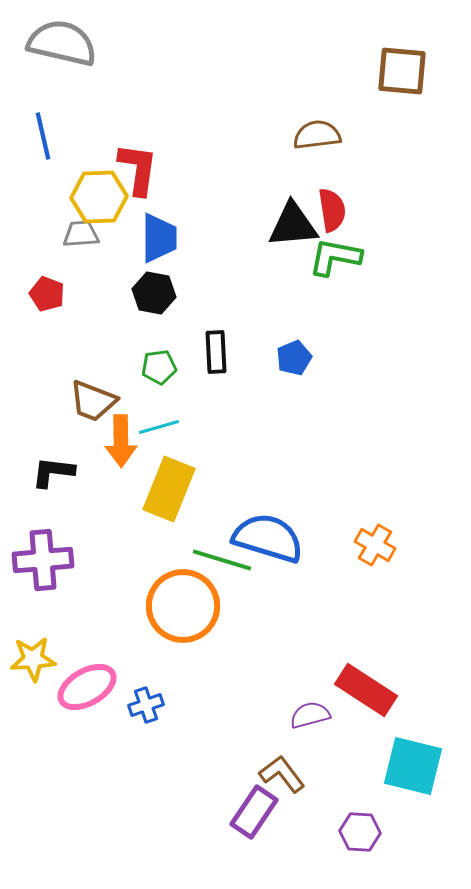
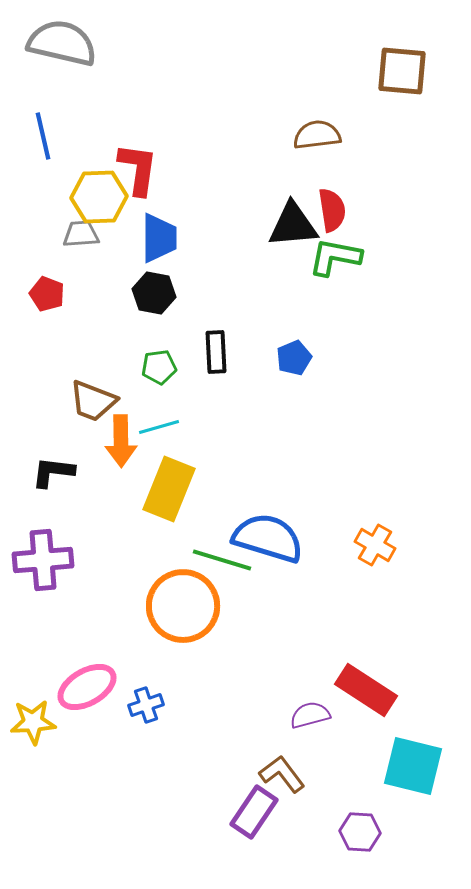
yellow star: moved 63 px down
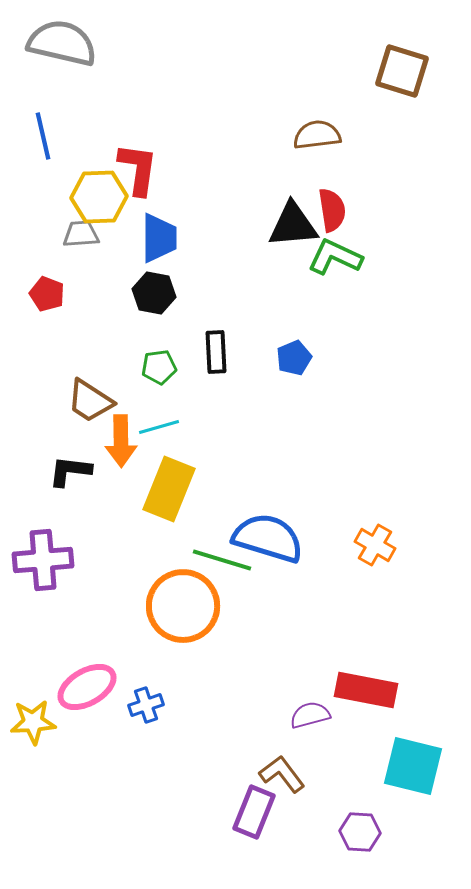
brown square: rotated 12 degrees clockwise
green L-shape: rotated 14 degrees clockwise
brown trapezoid: moved 3 px left; rotated 12 degrees clockwise
black L-shape: moved 17 px right, 1 px up
red rectangle: rotated 22 degrees counterclockwise
purple rectangle: rotated 12 degrees counterclockwise
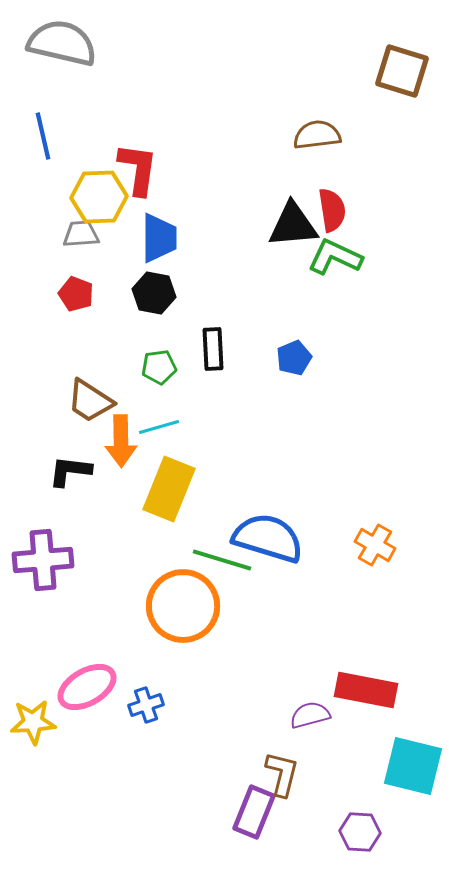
red pentagon: moved 29 px right
black rectangle: moved 3 px left, 3 px up
brown L-shape: rotated 51 degrees clockwise
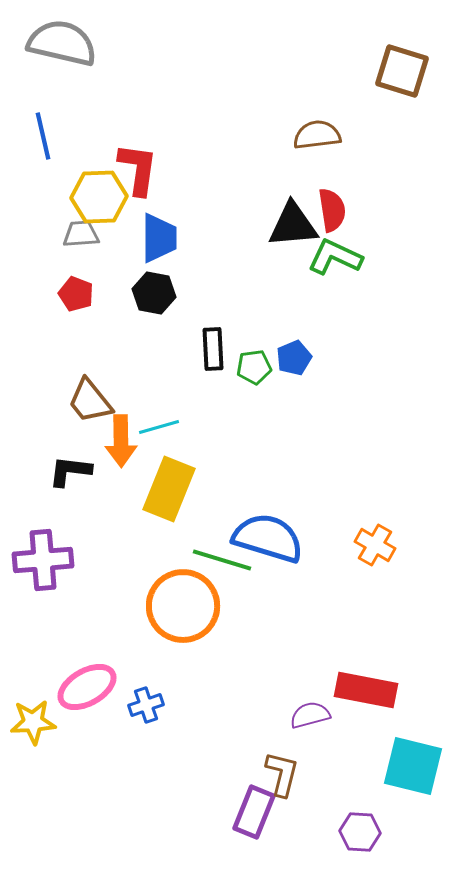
green pentagon: moved 95 px right
brown trapezoid: rotated 18 degrees clockwise
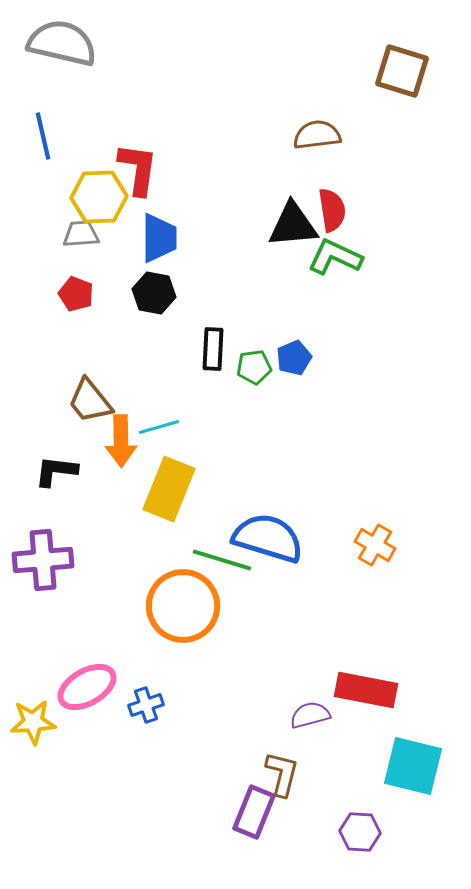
black rectangle: rotated 6 degrees clockwise
black L-shape: moved 14 px left
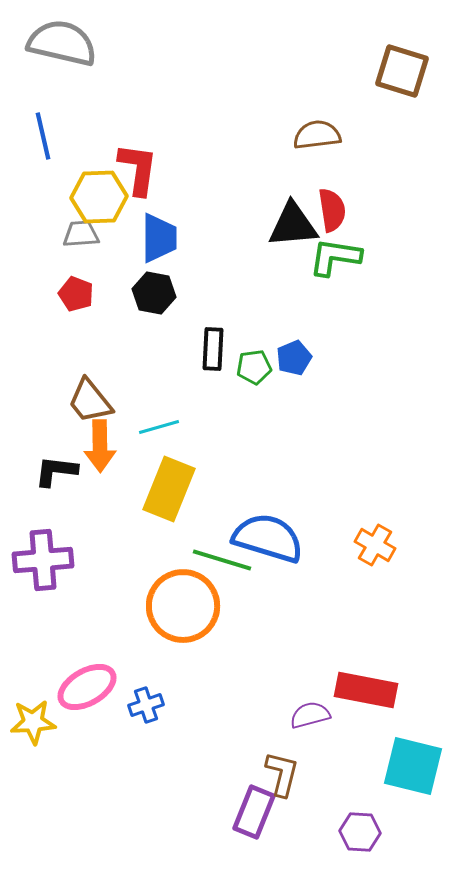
green L-shape: rotated 16 degrees counterclockwise
orange arrow: moved 21 px left, 5 px down
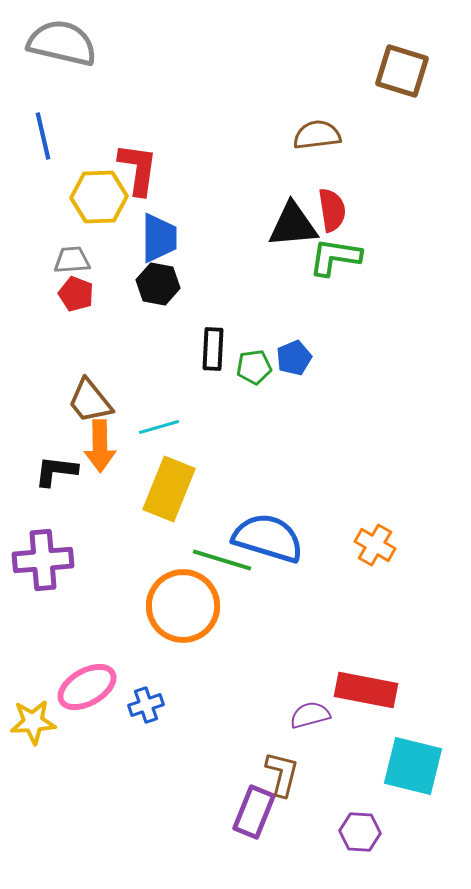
gray trapezoid: moved 9 px left, 26 px down
black hexagon: moved 4 px right, 9 px up
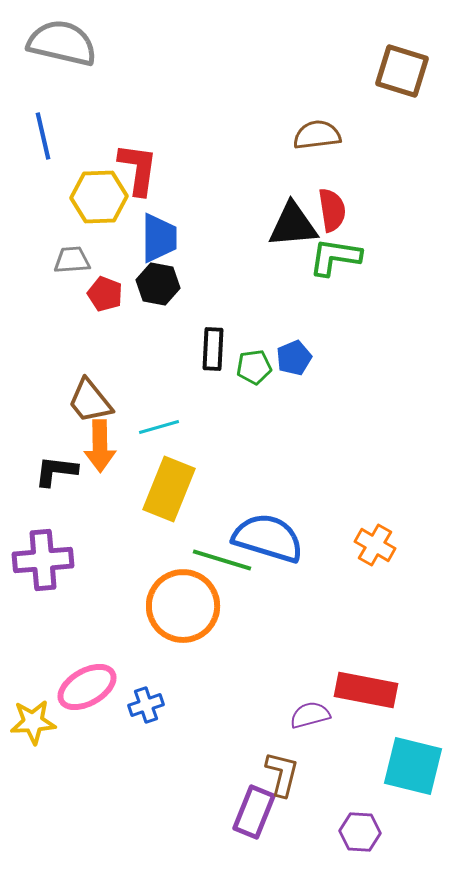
red pentagon: moved 29 px right
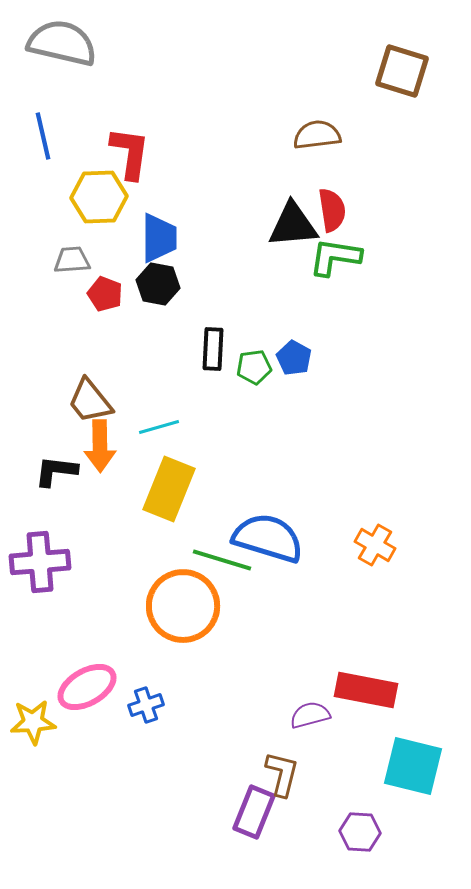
red L-shape: moved 8 px left, 16 px up
blue pentagon: rotated 20 degrees counterclockwise
purple cross: moved 3 px left, 2 px down
